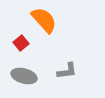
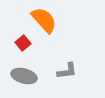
red square: moved 2 px right
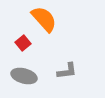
orange semicircle: moved 1 px up
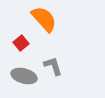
red square: moved 2 px left
gray L-shape: moved 14 px left, 5 px up; rotated 100 degrees counterclockwise
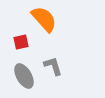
red square: moved 1 px up; rotated 28 degrees clockwise
gray ellipse: rotated 45 degrees clockwise
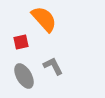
gray L-shape: rotated 10 degrees counterclockwise
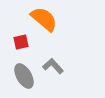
orange semicircle: rotated 8 degrees counterclockwise
gray L-shape: rotated 15 degrees counterclockwise
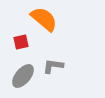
gray L-shape: rotated 40 degrees counterclockwise
gray ellipse: moved 1 px left; rotated 70 degrees clockwise
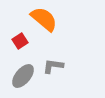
red square: moved 1 px left, 1 px up; rotated 21 degrees counterclockwise
